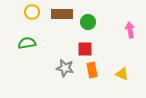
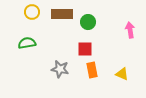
gray star: moved 5 px left, 1 px down
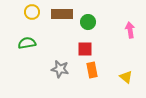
yellow triangle: moved 4 px right, 3 px down; rotated 16 degrees clockwise
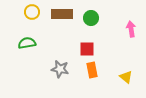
green circle: moved 3 px right, 4 px up
pink arrow: moved 1 px right, 1 px up
red square: moved 2 px right
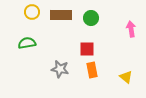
brown rectangle: moved 1 px left, 1 px down
